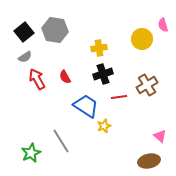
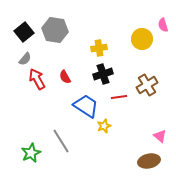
gray semicircle: moved 2 px down; rotated 16 degrees counterclockwise
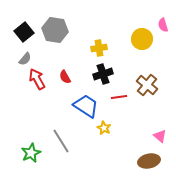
brown cross: rotated 20 degrees counterclockwise
yellow star: moved 2 px down; rotated 24 degrees counterclockwise
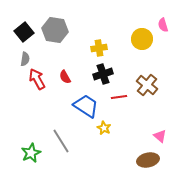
gray semicircle: rotated 32 degrees counterclockwise
brown ellipse: moved 1 px left, 1 px up
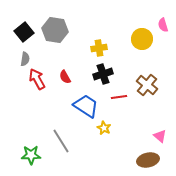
green star: moved 2 px down; rotated 24 degrees clockwise
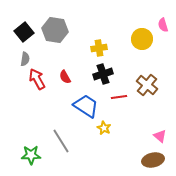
brown ellipse: moved 5 px right
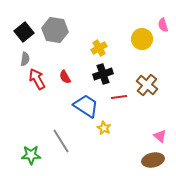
yellow cross: rotated 21 degrees counterclockwise
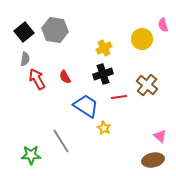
yellow cross: moved 5 px right
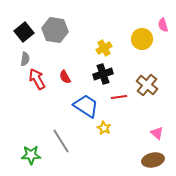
pink triangle: moved 3 px left, 3 px up
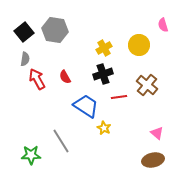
yellow circle: moved 3 px left, 6 px down
